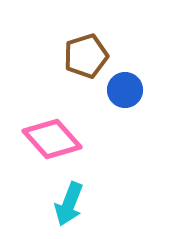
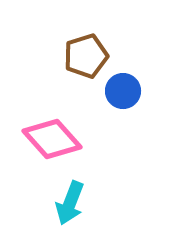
blue circle: moved 2 px left, 1 px down
cyan arrow: moved 1 px right, 1 px up
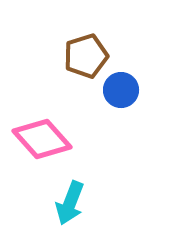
blue circle: moved 2 px left, 1 px up
pink diamond: moved 10 px left
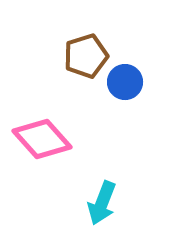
blue circle: moved 4 px right, 8 px up
cyan arrow: moved 32 px right
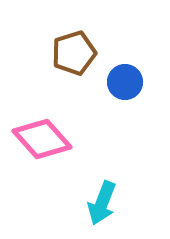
brown pentagon: moved 12 px left, 3 px up
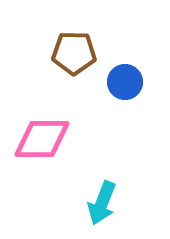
brown pentagon: rotated 18 degrees clockwise
pink diamond: rotated 48 degrees counterclockwise
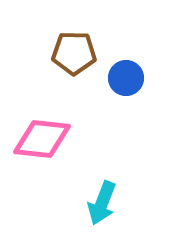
blue circle: moved 1 px right, 4 px up
pink diamond: rotated 6 degrees clockwise
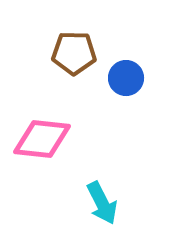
cyan arrow: rotated 48 degrees counterclockwise
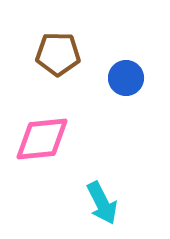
brown pentagon: moved 16 px left, 1 px down
pink diamond: rotated 12 degrees counterclockwise
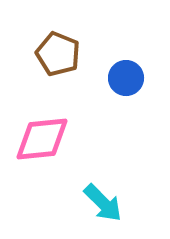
brown pentagon: rotated 21 degrees clockwise
cyan arrow: moved 1 px right; rotated 18 degrees counterclockwise
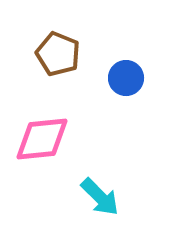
cyan arrow: moved 3 px left, 6 px up
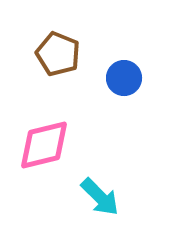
blue circle: moved 2 px left
pink diamond: moved 2 px right, 6 px down; rotated 8 degrees counterclockwise
